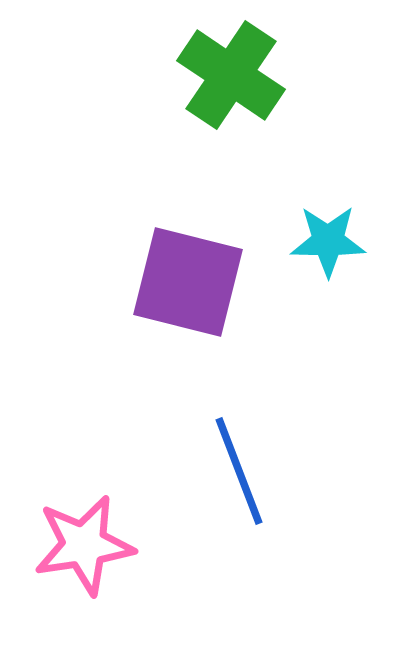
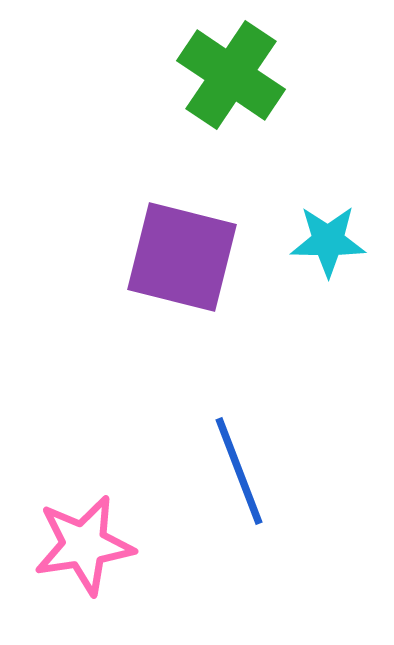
purple square: moved 6 px left, 25 px up
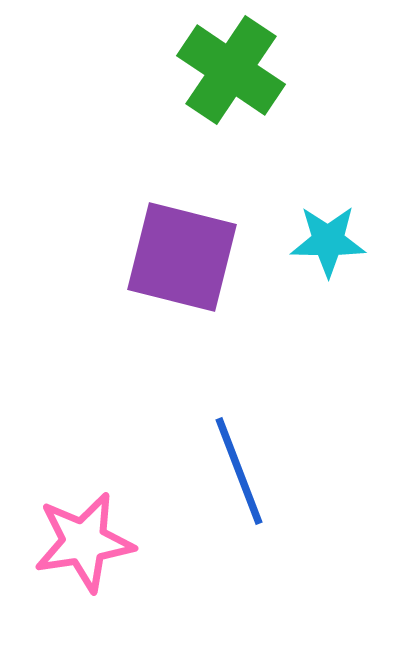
green cross: moved 5 px up
pink star: moved 3 px up
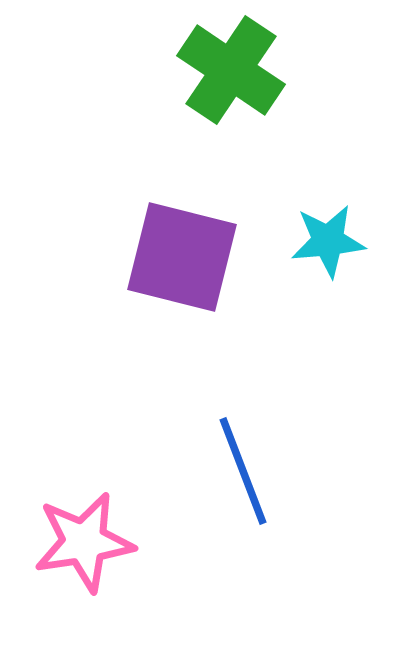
cyan star: rotated 6 degrees counterclockwise
blue line: moved 4 px right
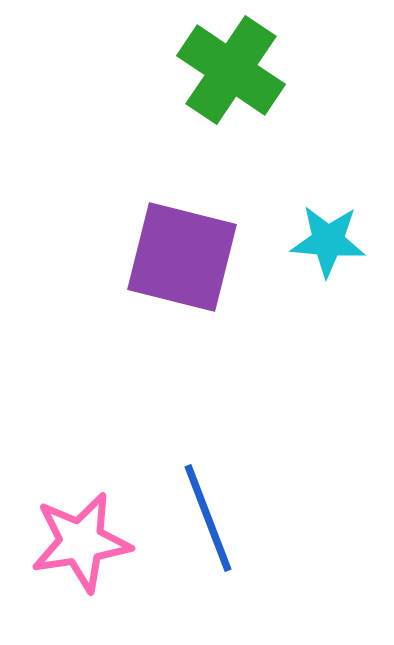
cyan star: rotated 10 degrees clockwise
blue line: moved 35 px left, 47 px down
pink star: moved 3 px left
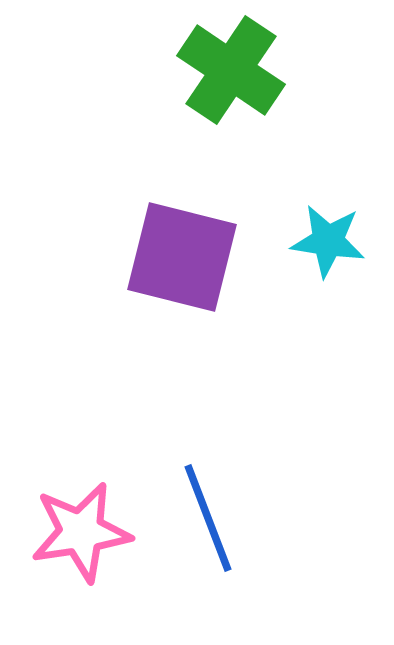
cyan star: rotated 4 degrees clockwise
pink star: moved 10 px up
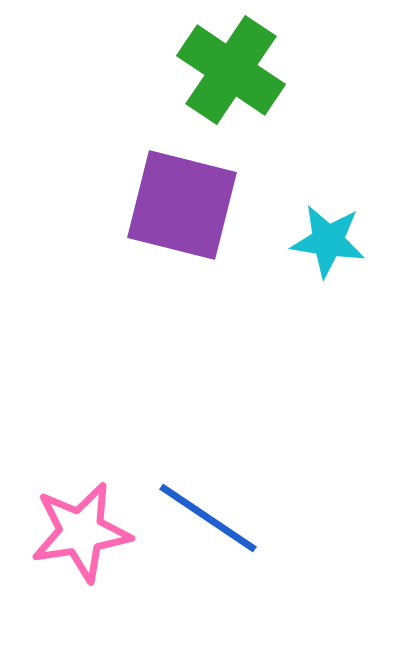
purple square: moved 52 px up
blue line: rotated 35 degrees counterclockwise
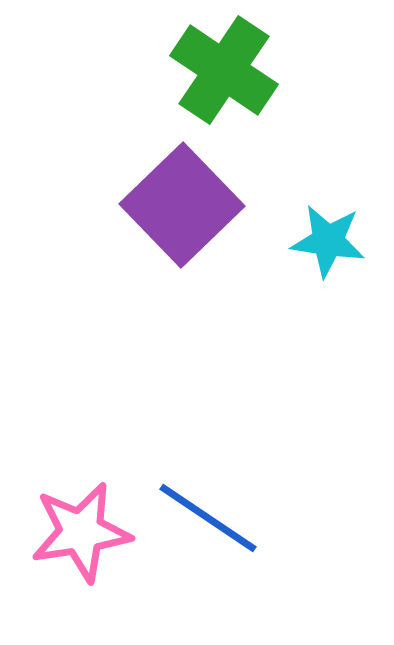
green cross: moved 7 px left
purple square: rotated 32 degrees clockwise
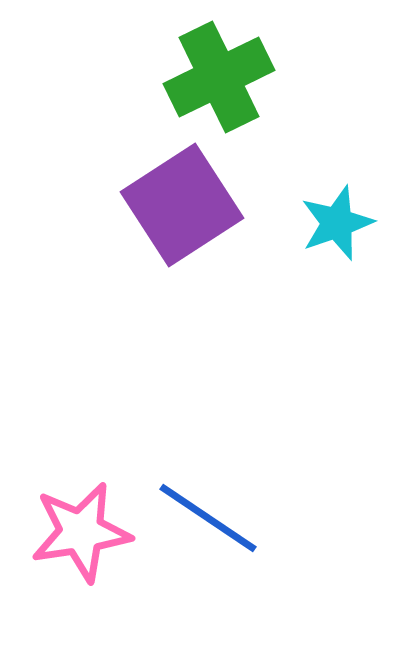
green cross: moved 5 px left, 7 px down; rotated 30 degrees clockwise
purple square: rotated 11 degrees clockwise
cyan star: moved 9 px right, 18 px up; rotated 28 degrees counterclockwise
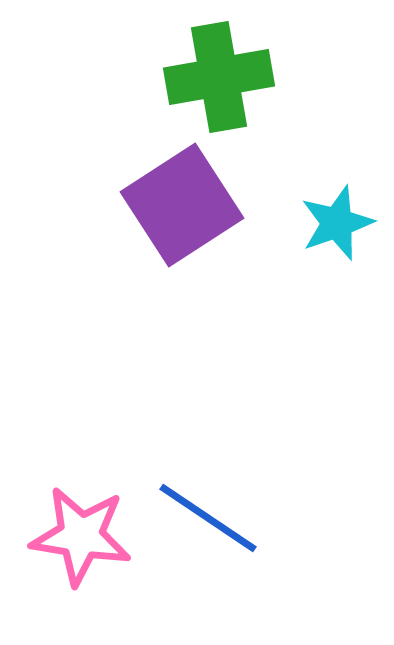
green cross: rotated 16 degrees clockwise
pink star: moved 4 px down; rotated 18 degrees clockwise
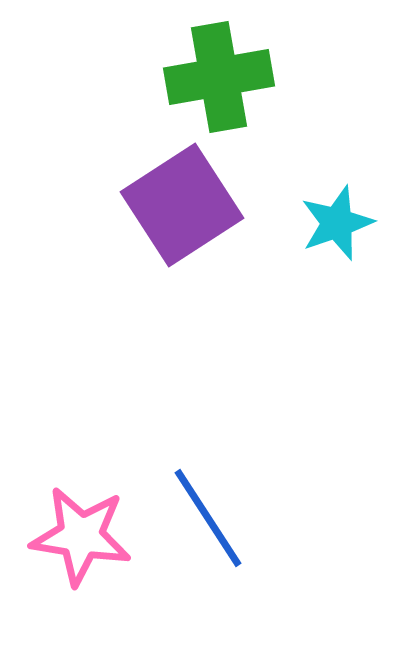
blue line: rotated 23 degrees clockwise
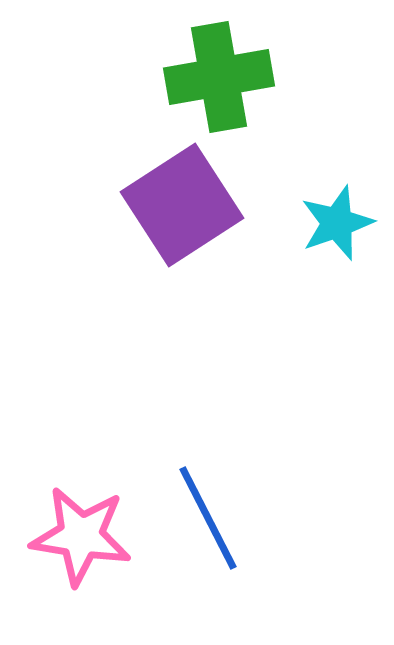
blue line: rotated 6 degrees clockwise
